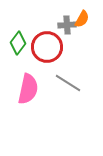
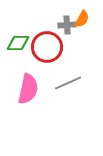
green diamond: rotated 55 degrees clockwise
gray line: rotated 56 degrees counterclockwise
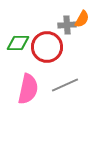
gray line: moved 3 px left, 2 px down
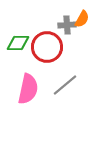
gray line: rotated 16 degrees counterclockwise
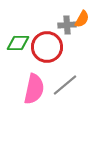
pink semicircle: moved 6 px right
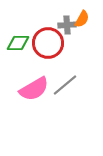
red circle: moved 1 px right, 4 px up
pink semicircle: rotated 48 degrees clockwise
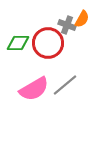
gray cross: rotated 24 degrees clockwise
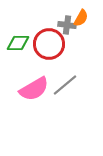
orange semicircle: moved 1 px left, 1 px up
gray cross: rotated 12 degrees counterclockwise
red circle: moved 1 px right, 1 px down
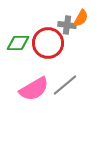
red circle: moved 1 px left, 1 px up
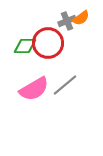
orange semicircle: rotated 24 degrees clockwise
gray cross: moved 4 px up; rotated 30 degrees counterclockwise
green diamond: moved 7 px right, 3 px down
